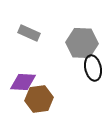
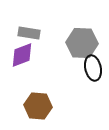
gray rectangle: rotated 15 degrees counterclockwise
purple diamond: moved 1 px left, 27 px up; rotated 24 degrees counterclockwise
brown hexagon: moved 1 px left, 7 px down; rotated 12 degrees clockwise
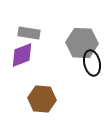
black ellipse: moved 1 px left, 5 px up
brown hexagon: moved 4 px right, 7 px up
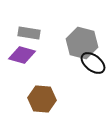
gray hexagon: rotated 12 degrees clockwise
purple diamond: rotated 36 degrees clockwise
black ellipse: moved 1 px right; rotated 40 degrees counterclockwise
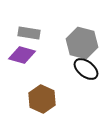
black ellipse: moved 7 px left, 6 px down
brown hexagon: rotated 20 degrees clockwise
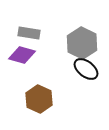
gray hexagon: rotated 12 degrees clockwise
brown hexagon: moved 3 px left
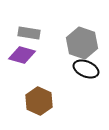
gray hexagon: rotated 8 degrees counterclockwise
black ellipse: rotated 15 degrees counterclockwise
brown hexagon: moved 2 px down
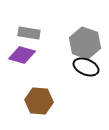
gray hexagon: moved 3 px right
black ellipse: moved 2 px up
brown hexagon: rotated 20 degrees counterclockwise
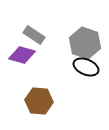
gray rectangle: moved 5 px right, 2 px down; rotated 25 degrees clockwise
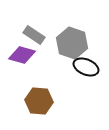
gray hexagon: moved 13 px left
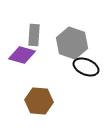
gray rectangle: rotated 60 degrees clockwise
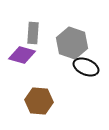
gray rectangle: moved 1 px left, 2 px up
